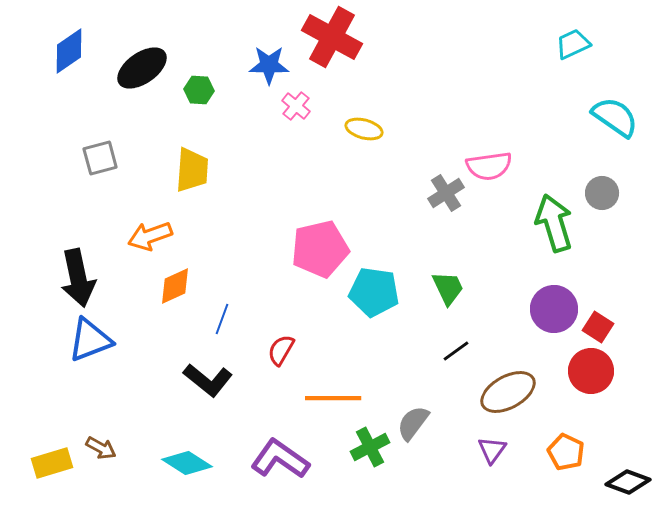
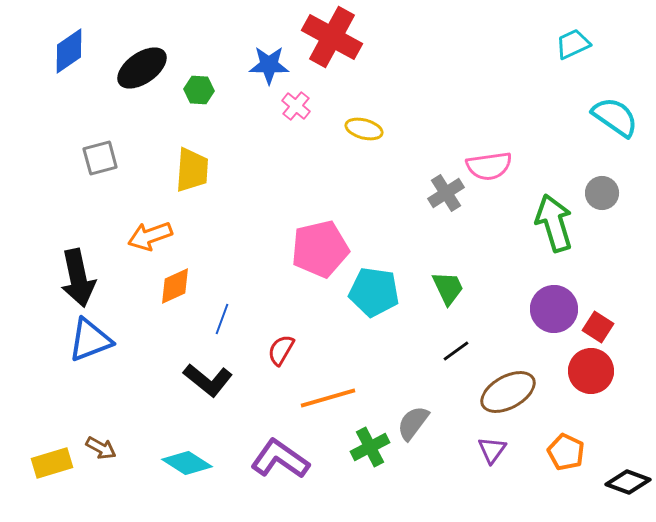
orange line: moved 5 px left; rotated 16 degrees counterclockwise
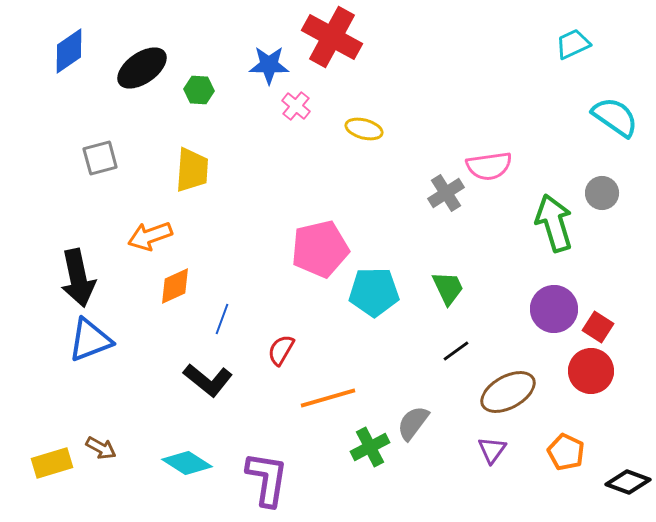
cyan pentagon: rotated 9 degrees counterclockwise
purple L-shape: moved 13 px left, 20 px down; rotated 64 degrees clockwise
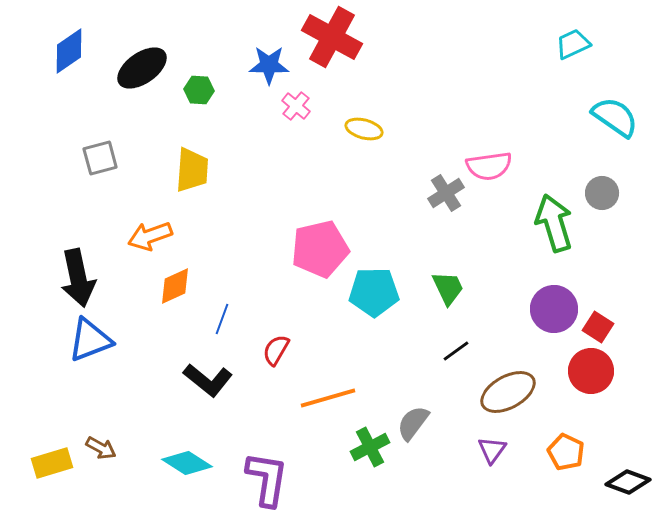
red semicircle: moved 5 px left
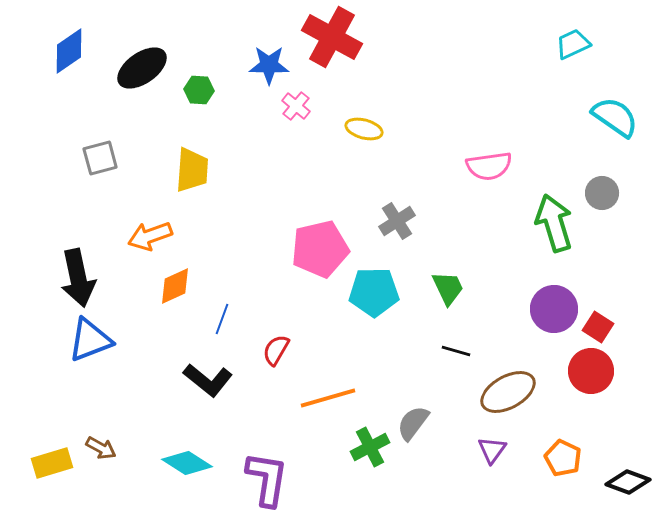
gray cross: moved 49 px left, 28 px down
black line: rotated 52 degrees clockwise
orange pentagon: moved 3 px left, 6 px down
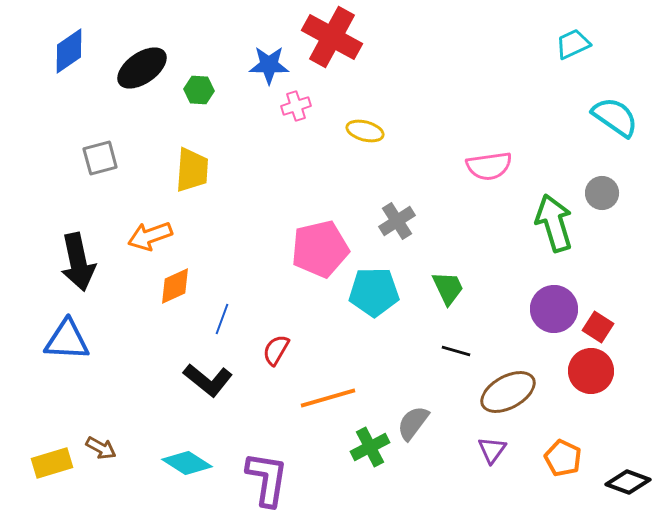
pink cross: rotated 32 degrees clockwise
yellow ellipse: moved 1 px right, 2 px down
black arrow: moved 16 px up
blue triangle: moved 23 px left; rotated 24 degrees clockwise
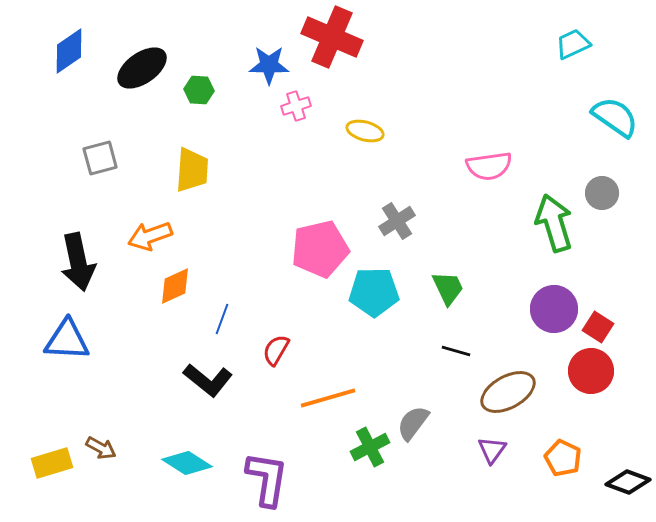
red cross: rotated 6 degrees counterclockwise
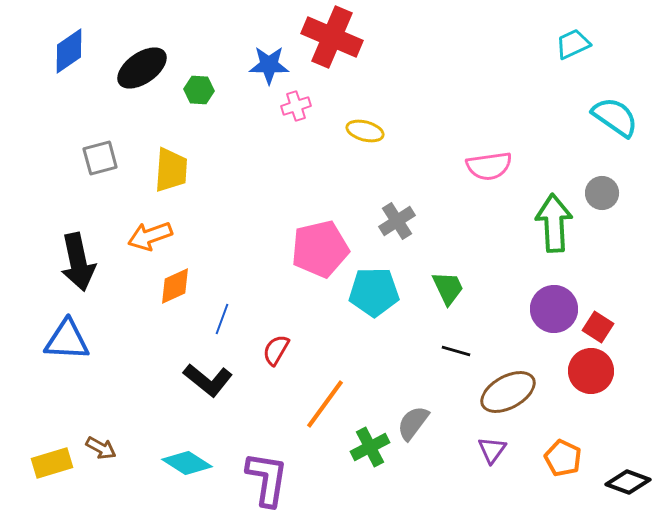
yellow trapezoid: moved 21 px left
green arrow: rotated 14 degrees clockwise
orange line: moved 3 px left, 6 px down; rotated 38 degrees counterclockwise
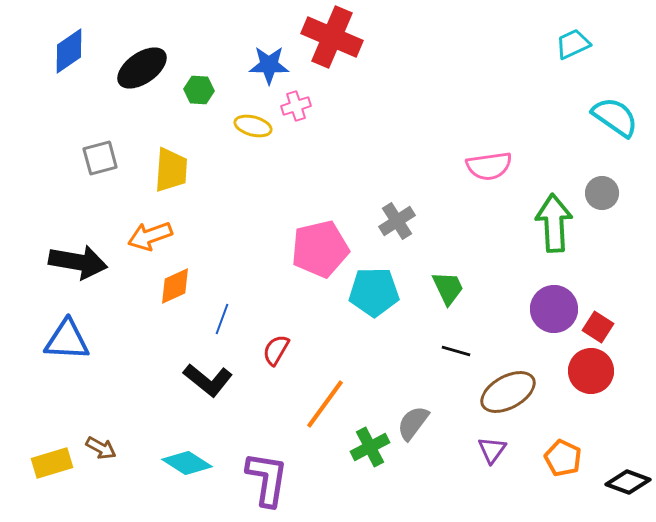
yellow ellipse: moved 112 px left, 5 px up
black arrow: rotated 68 degrees counterclockwise
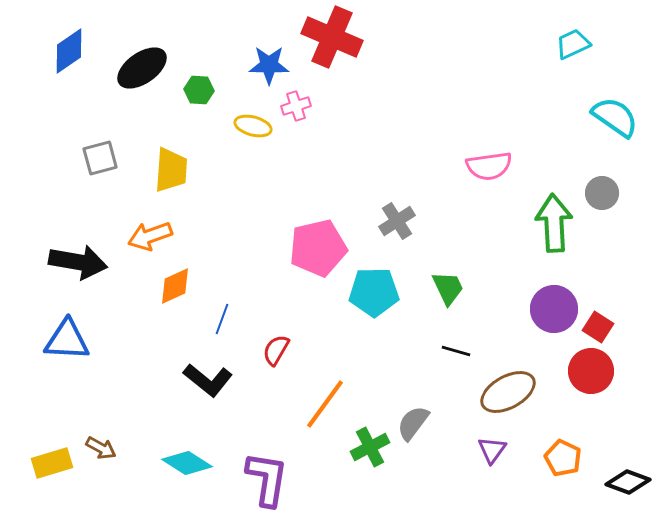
pink pentagon: moved 2 px left, 1 px up
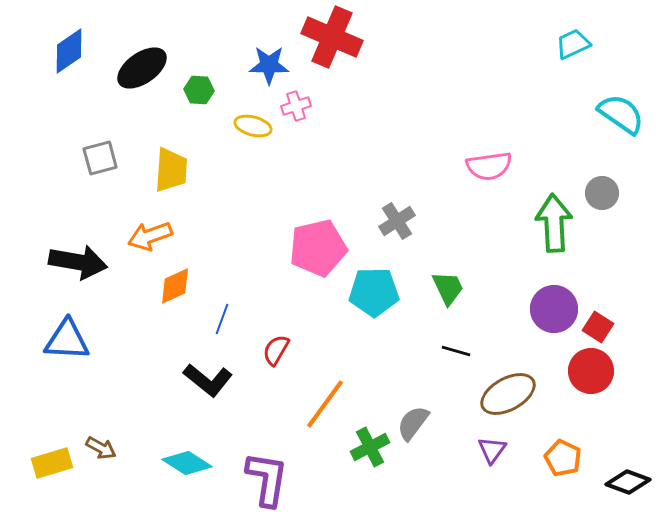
cyan semicircle: moved 6 px right, 3 px up
brown ellipse: moved 2 px down
